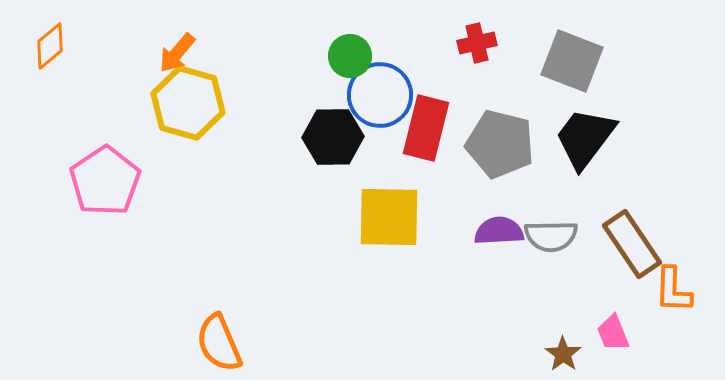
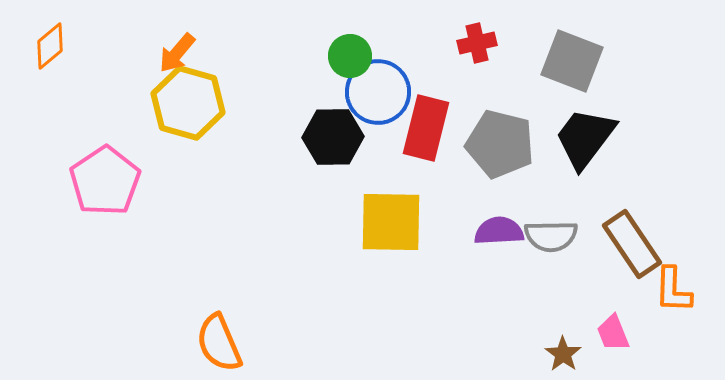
blue circle: moved 2 px left, 3 px up
yellow square: moved 2 px right, 5 px down
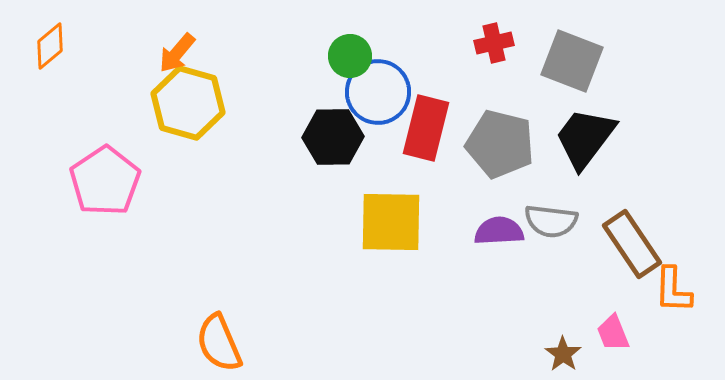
red cross: moved 17 px right
gray semicircle: moved 15 px up; rotated 8 degrees clockwise
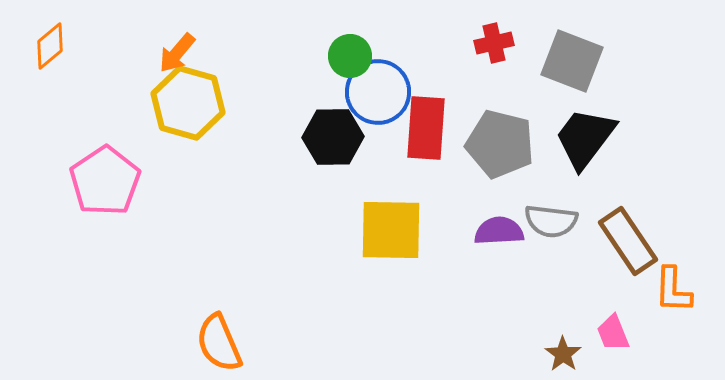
red rectangle: rotated 10 degrees counterclockwise
yellow square: moved 8 px down
brown rectangle: moved 4 px left, 3 px up
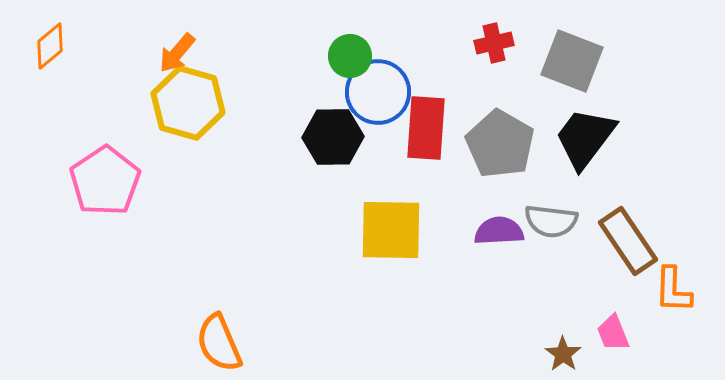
gray pentagon: rotated 16 degrees clockwise
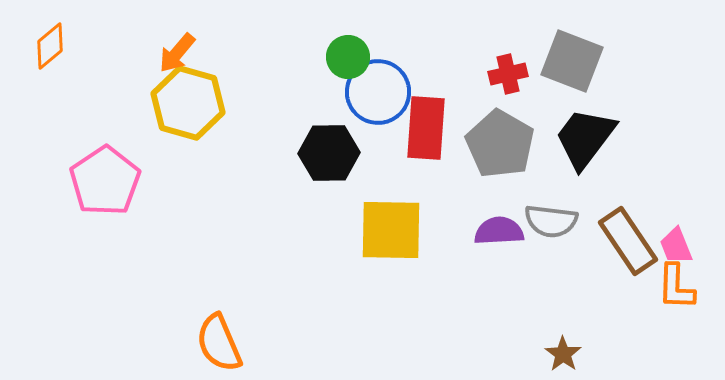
red cross: moved 14 px right, 31 px down
green circle: moved 2 px left, 1 px down
black hexagon: moved 4 px left, 16 px down
orange L-shape: moved 3 px right, 3 px up
pink trapezoid: moved 63 px right, 87 px up
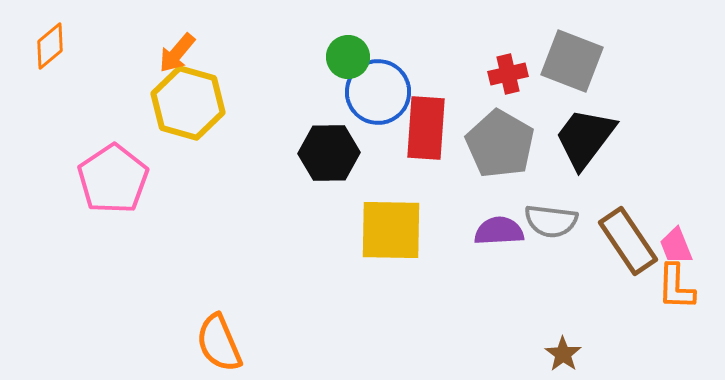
pink pentagon: moved 8 px right, 2 px up
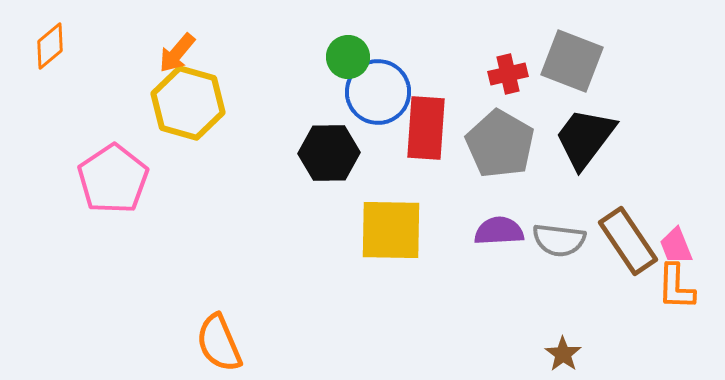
gray semicircle: moved 8 px right, 19 px down
